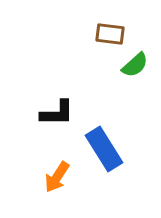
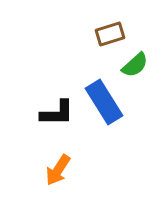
brown rectangle: rotated 24 degrees counterclockwise
blue rectangle: moved 47 px up
orange arrow: moved 1 px right, 7 px up
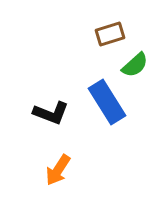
blue rectangle: moved 3 px right
black L-shape: moved 6 px left; rotated 21 degrees clockwise
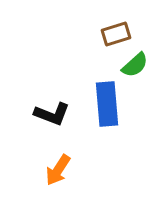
brown rectangle: moved 6 px right
blue rectangle: moved 2 px down; rotated 27 degrees clockwise
black L-shape: moved 1 px right, 1 px down
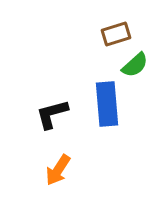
black L-shape: rotated 144 degrees clockwise
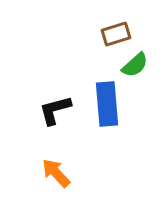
black L-shape: moved 3 px right, 4 px up
orange arrow: moved 2 px left, 3 px down; rotated 104 degrees clockwise
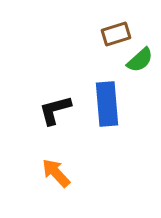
green semicircle: moved 5 px right, 5 px up
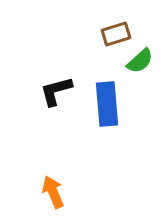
green semicircle: moved 1 px down
black L-shape: moved 1 px right, 19 px up
orange arrow: moved 3 px left, 19 px down; rotated 20 degrees clockwise
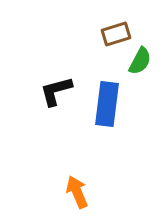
green semicircle: rotated 20 degrees counterclockwise
blue rectangle: rotated 12 degrees clockwise
orange arrow: moved 24 px right
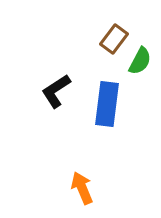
brown rectangle: moved 2 px left, 5 px down; rotated 36 degrees counterclockwise
black L-shape: rotated 18 degrees counterclockwise
orange arrow: moved 5 px right, 4 px up
